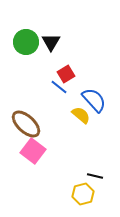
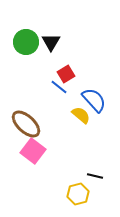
yellow hexagon: moved 5 px left
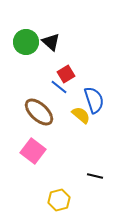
black triangle: rotated 18 degrees counterclockwise
blue semicircle: rotated 24 degrees clockwise
brown ellipse: moved 13 px right, 12 px up
yellow hexagon: moved 19 px left, 6 px down
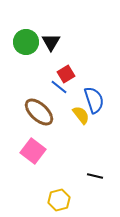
black triangle: rotated 18 degrees clockwise
yellow semicircle: rotated 12 degrees clockwise
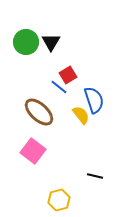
red square: moved 2 px right, 1 px down
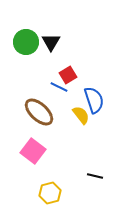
blue line: rotated 12 degrees counterclockwise
yellow hexagon: moved 9 px left, 7 px up
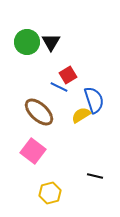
green circle: moved 1 px right
yellow semicircle: rotated 84 degrees counterclockwise
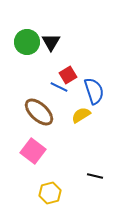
blue semicircle: moved 9 px up
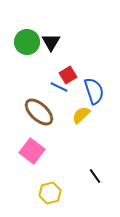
yellow semicircle: rotated 12 degrees counterclockwise
pink square: moved 1 px left
black line: rotated 42 degrees clockwise
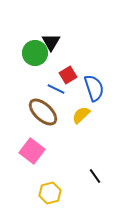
green circle: moved 8 px right, 11 px down
blue line: moved 3 px left, 2 px down
blue semicircle: moved 3 px up
brown ellipse: moved 4 px right
